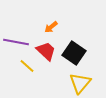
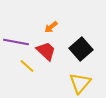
black square: moved 7 px right, 4 px up; rotated 15 degrees clockwise
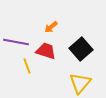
red trapezoid: rotated 25 degrees counterclockwise
yellow line: rotated 28 degrees clockwise
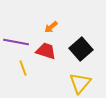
yellow line: moved 4 px left, 2 px down
